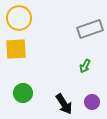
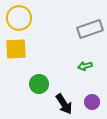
green arrow: rotated 48 degrees clockwise
green circle: moved 16 px right, 9 px up
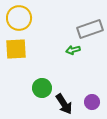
green arrow: moved 12 px left, 16 px up
green circle: moved 3 px right, 4 px down
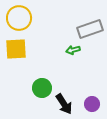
purple circle: moved 2 px down
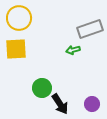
black arrow: moved 4 px left
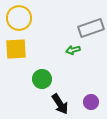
gray rectangle: moved 1 px right, 1 px up
green circle: moved 9 px up
purple circle: moved 1 px left, 2 px up
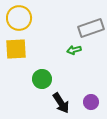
green arrow: moved 1 px right
black arrow: moved 1 px right, 1 px up
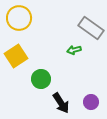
gray rectangle: rotated 55 degrees clockwise
yellow square: moved 7 px down; rotated 30 degrees counterclockwise
green circle: moved 1 px left
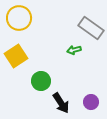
green circle: moved 2 px down
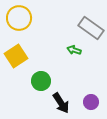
green arrow: rotated 32 degrees clockwise
